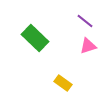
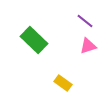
green rectangle: moved 1 px left, 2 px down
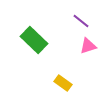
purple line: moved 4 px left
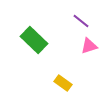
pink triangle: moved 1 px right
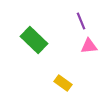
purple line: rotated 30 degrees clockwise
pink triangle: rotated 12 degrees clockwise
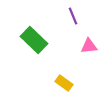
purple line: moved 8 px left, 5 px up
yellow rectangle: moved 1 px right
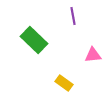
purple line: rotated 12 degrees clockwise
pink triangle: moved 4 px right, 9 px down
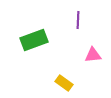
purple line: moved 5 px right, 4 px down; rotated 12 degrees clockwise
green rectangle: rotated 64 degrees counterclockwise
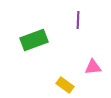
pink triangle: moved 12 px down
yellow rectangle: moved 1 px right, 2 px down
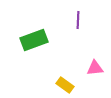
pink triangle: moved 2 px right, 1 px down
